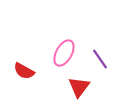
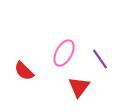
red semicircle: rotated 15 degrees clockwise
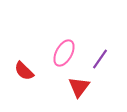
purple line: rotated 70 degrees clockwise
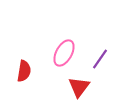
red semicircle: rotated 125 degrees counterclockwise
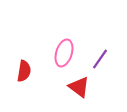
pink ellipse: rotated 12 degrees counterclockwise
red triangle: rotated 30 degrees counterclockwise
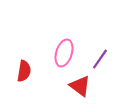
red triangle: moved 1 px right, 1 px up
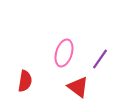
red semicircle: moved 1 px right, 10 px down
red triangle: moved 2 px left, 1 px down
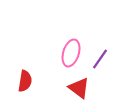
pink ellipse: moved 7 px right
red triangle: moved 1 px right, 1 px down
